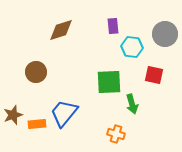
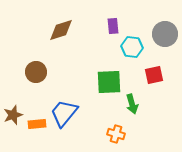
red square: rotated 24 degrees counterclockwise
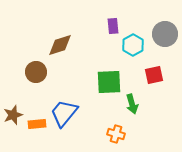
brown diamond: moved 1 px left, 15 px down
cyan hexagon: moved 1 px right, 2 px up; rotated 25 degrees clockwise
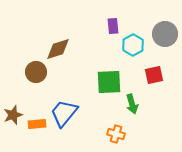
brown diamond: moved 2 px left, 4 px down
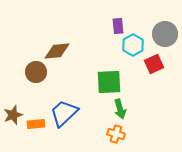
purple rectangle: moved 5 px right
brown diamond: moved 1 px left, 2 px down; rotated 12 degrees clockwise
red square: moved 11 px up; rotated 12 degrees counterclockwise
green arrow: moved 12 px left, 5 px down
blue trapezoid: rotated 8 degrees clockwise
orange rectangle: moved 1 px left
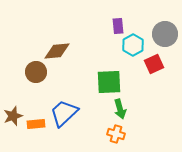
brown star: moved 1 px down
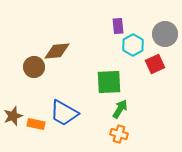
red square: moved 1 px right
brown circle: moved 2 px left, 5 px up
green arrow: rotated 132 degrees counterclockwise
blue trapezoid: rotated 108 degrees counterclockwise
orange rectangle: rotated 18 degrees clockwise
orange cross: moved 3 px right
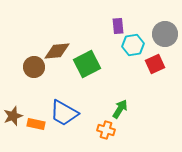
cyan hexagon: rotated 20 degrees clockwise
green square: moved 22 px left, 18 px up; rotated 24 degrees counterclockwise
orange cross: moved 13 px left, 4 px up
